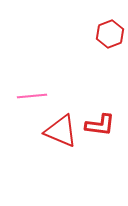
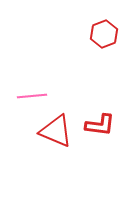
red hexagon: moved 6 px left
red triangle: moved 5 px left
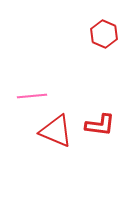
red hexagon: rotated 16 degrees counterclockwise
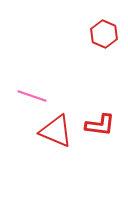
pink line: rotated 24 degrees clockwise
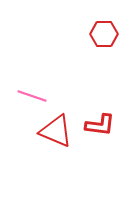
red hexagon: rotated 24 degrees counterclockwise
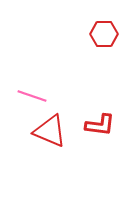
red triangle: moved 6 px left
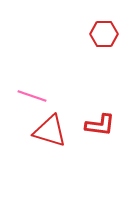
red triangle: rotated 6 degrees counterclockwise
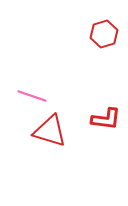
red hexagon: rotated 16 degrees counterclockwise
red L-shape: moved 6 px right, 6 px up
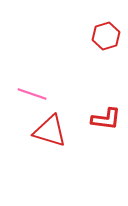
red hexagon: moved 2 px right, 2 px down
pink line: moved 2 px up
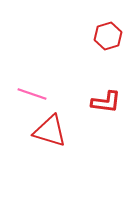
red hexagon: moved 2 px right
red L-shape: moved 17 px up
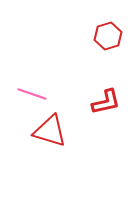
red L-shape: rotated 20 degrees counterclockwise
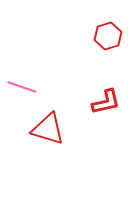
pink line: moved 10 px left, 7 px up
red triangle: moved 2 px left, 2 px up
